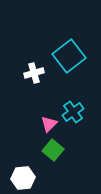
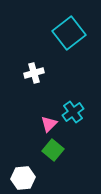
cyan square: moved 23 px up
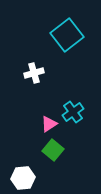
cyan square: moved 2 px left, 2 px down
pink triangle: rotated 12 degrees clockwise
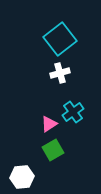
cyan square: moved 7 px left, 4 px down
white cross: moved 26 px right
green square: rotated 20 degrees clockwise
white hexagon: moved 1 px left, 1 px up
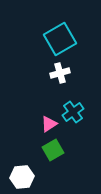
cyan square: rotated 8 degrees clockwise
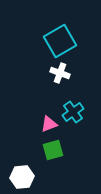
cyan square: moved 2 px down
white cross: rotated 36 degrees clockwise
pink triangle: rotated 12 degrees clockwise
green square: rotated 15 degrees clockwise
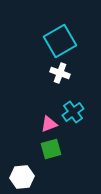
green square: moved 2 px left, 1 px up
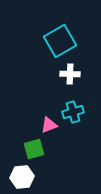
white cross: moved 10 px right, 1 px down; rotated 18 degrees counterclockwise
cyan cross: rotated 20 degrees clockwise
pink triangle: moved 1 px down
green square: moved 17 px left
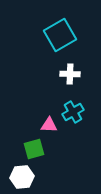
cyan square: moved 6 px up
cyan cross: rotated 15 degrees counterclockwise
pink triangle: rotated 24 degrees clockwise
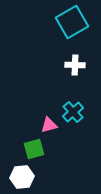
cyan square: moved 12 px right, 13 px up
white cross: moved 5 px right, 9 px up
cyan cross: rotated 10 degrees counterclockwise
pink triangle: rotated 18 degrees counterclockwise
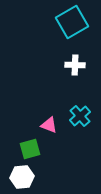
cyan cross: moved 7 px right, 4 px down
pink triangle: rotated 36 degrees clockwise
green square: moved 4 px left
